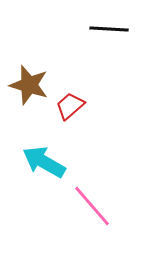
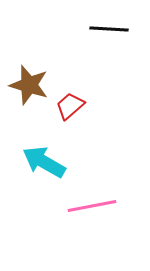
pink line: rotated 60 degrees counterclockwise
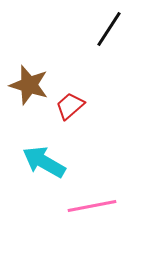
black line: rotated 60 degrees counterclockwise
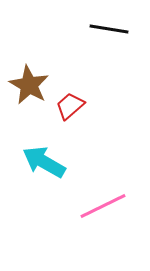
black line: rotated 66 degrees clockwise
brown star: rotated 12 degrees clockwise
pink line: moved 11 px right; rotated 15 degrees counterclockwise
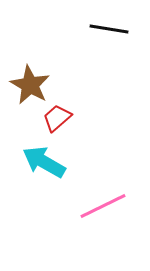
brown star: moved 1 px right
red trapezoid: moved 13 px left, 12 px down
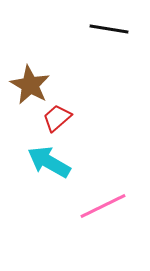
cyan arrow: moved 5 px right
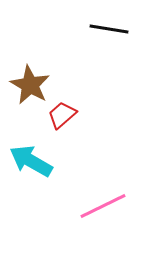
red trapezoid: moved 5 px right, 3 px up
cyan arrow: moved 18 px left, 1 px up
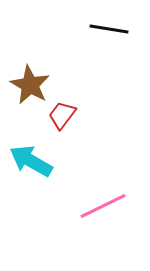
red trapezoid: rotated 12 degrees counterclockwise
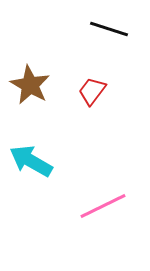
black line: rotated 9 degrees clockwise
red trapezoid: moved 30 px right, 24 px up
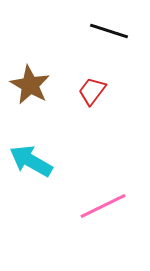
black line: moved 2 px down
